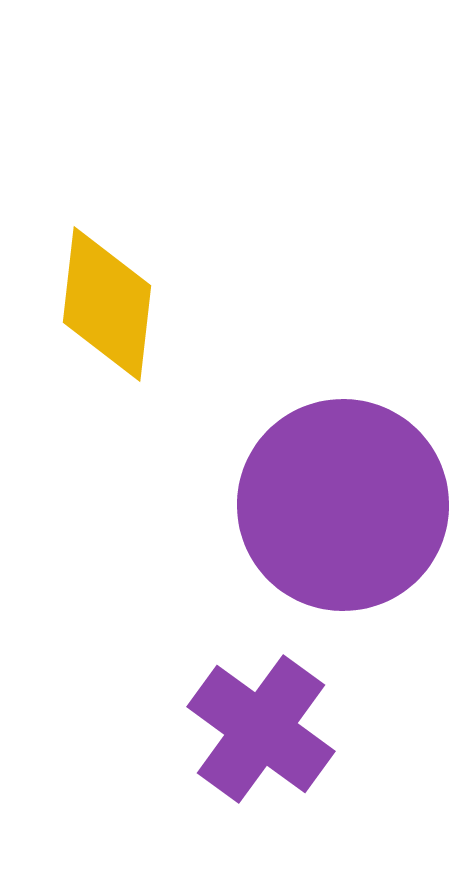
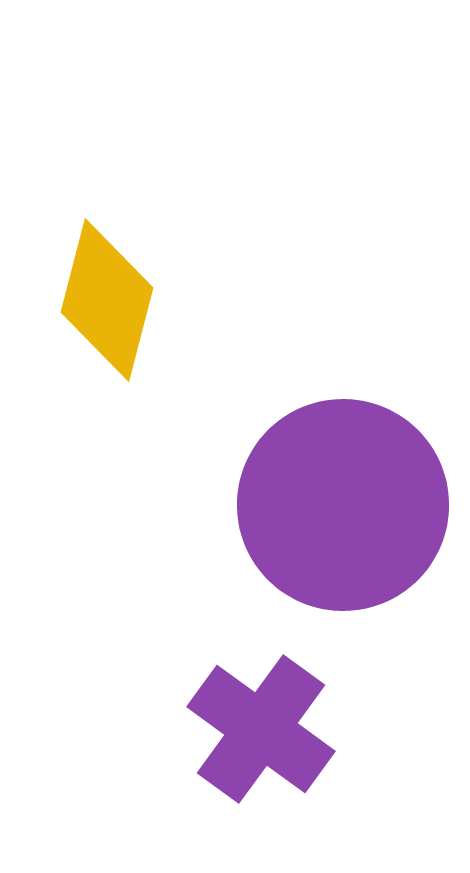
yellow diamond: moved 4 px up; rotated 8 degrees clockwise
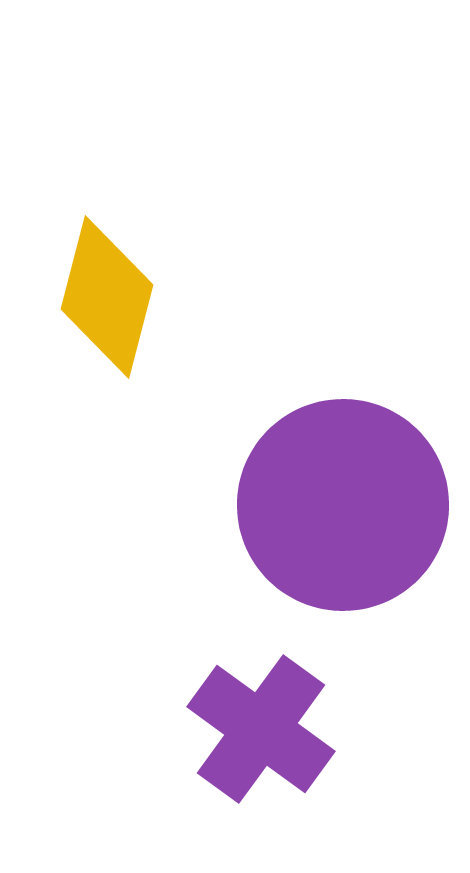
yellow diamond: moved 3 px up
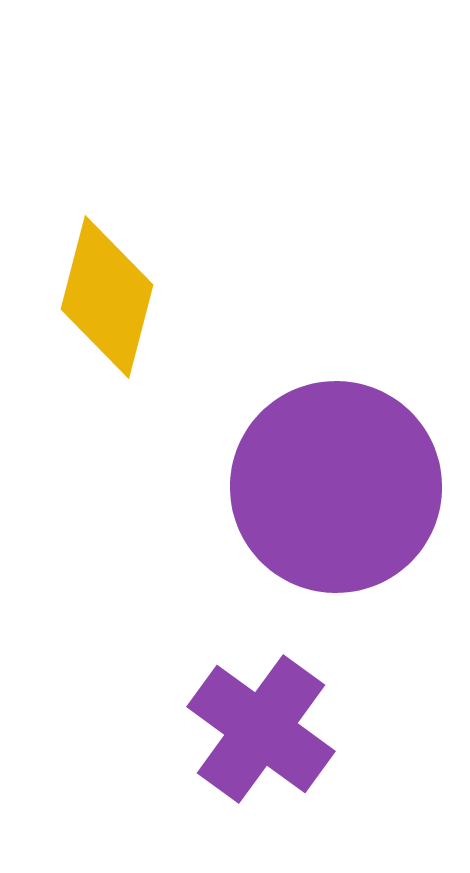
purple circle: moved 7 px left, 18 px up
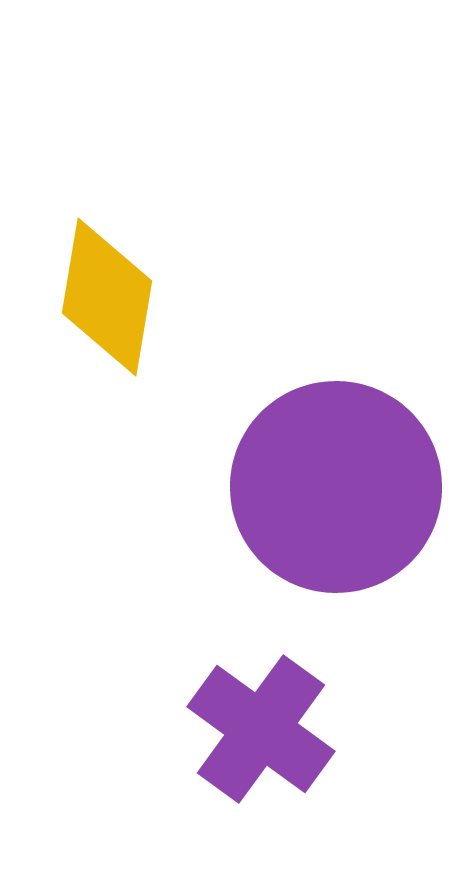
yellow diamond: rotated 5 degrees counterclockwise
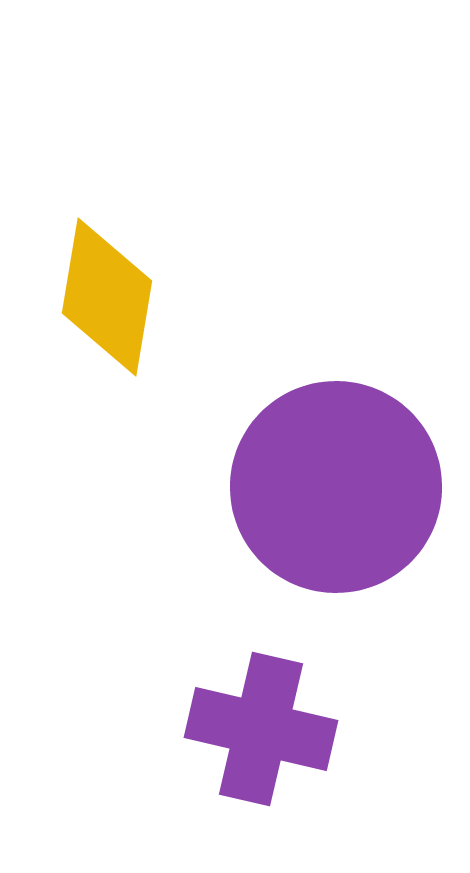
purple cross: rotated 23 degrees counterclockwise
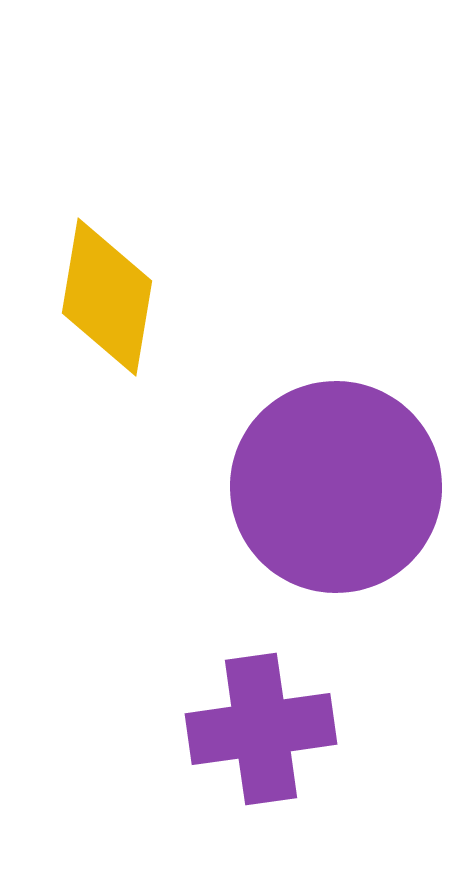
purple cross: rotated 21 degrees counterclockwise
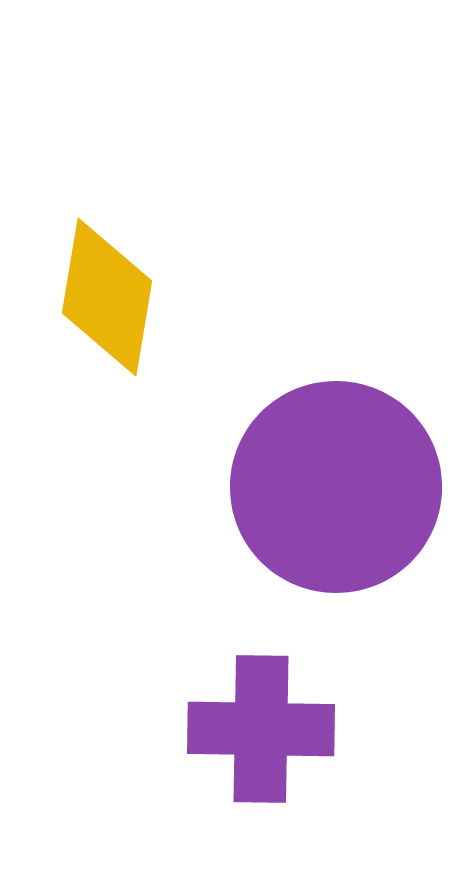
purple cross: rotated 9 degrees clockwise
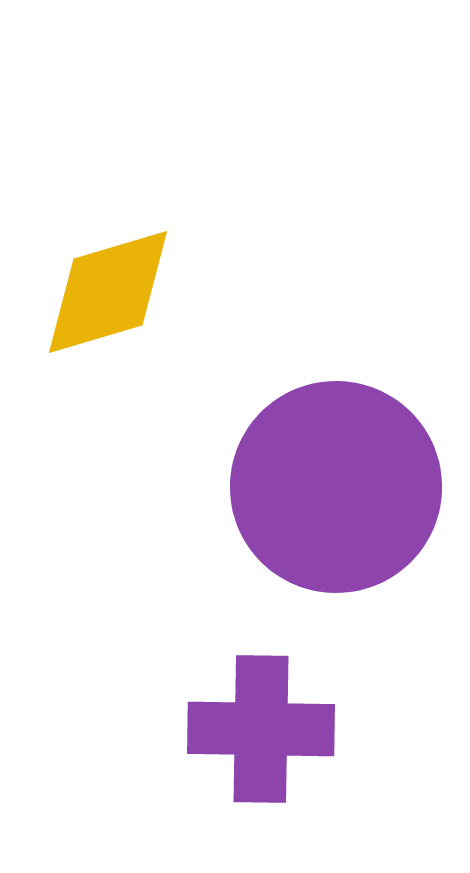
yellow diamond: moved 1 px right, 5 px up; rotated 64 degrees clockwise
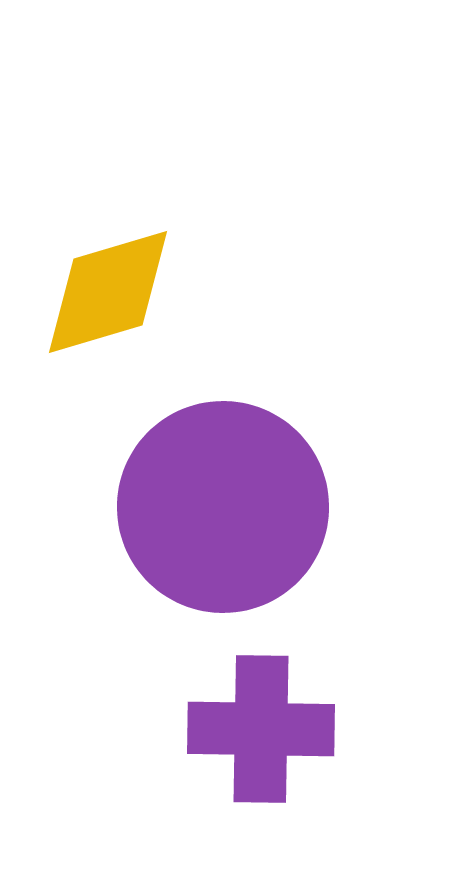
purple circle: moved 113 px left, 20 px down
